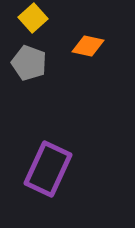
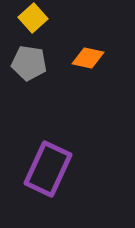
orange diamond: moved 12 px down
gray pentagon: rotated 12 degrees counterclockwise
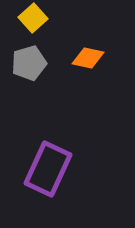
gray pentagon: rotated 24 degrees counterclockwise
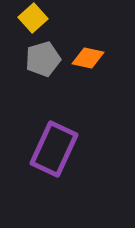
gray pentagon: moved 14 px right, 4 px up
purple rectangle: moved 6 px right, 20 px up
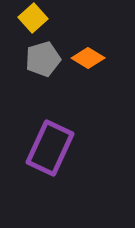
orange diamond: rotated 20 degrees clockwise
purple rectangle: moved 4 px left, 1 px up
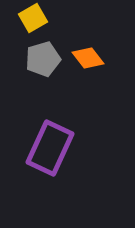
yellow square: rotated 12 degrees clockwise
orange diamond: rotated 20 degrees clockwise
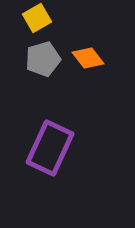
yellow square: moved 4 px right
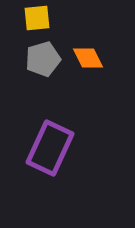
yellow square: rotated 24 degrees clockwise
orange diamond: rotated 12 degrees clockwise
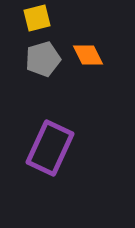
yellow square: rotated 8 degrees counterclockwise
orange diamond: moved 3 px up
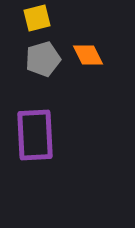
purple rectangle: moved 15 px left, 13 px up; rotated 28 degrees counterclockwise
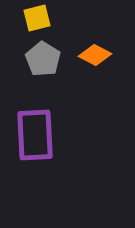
orange diamond: moved 7 px right; rotated 36 degrees counterclockwise
gray pentagon: rotated 24 degrees counterclockwise
